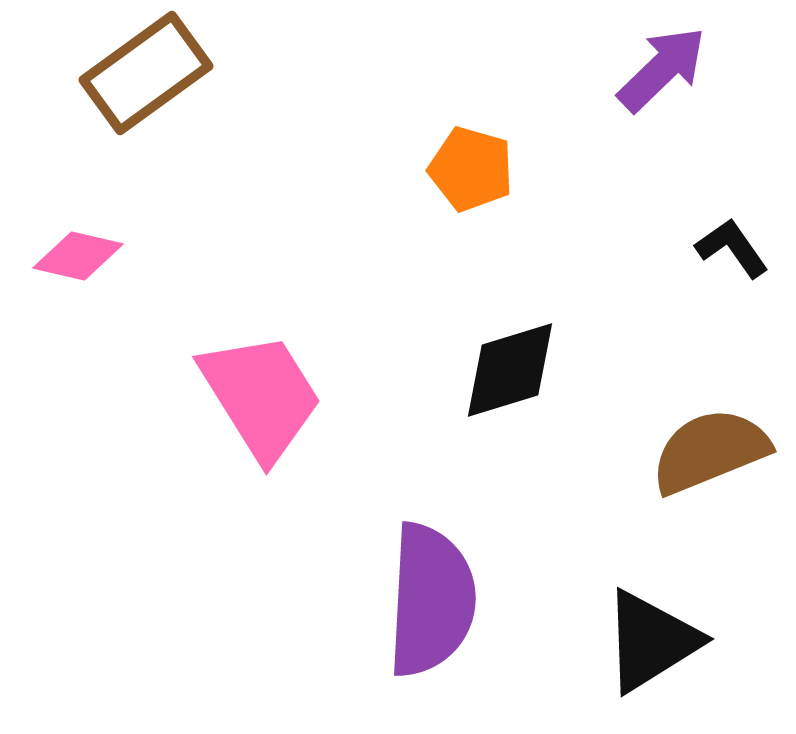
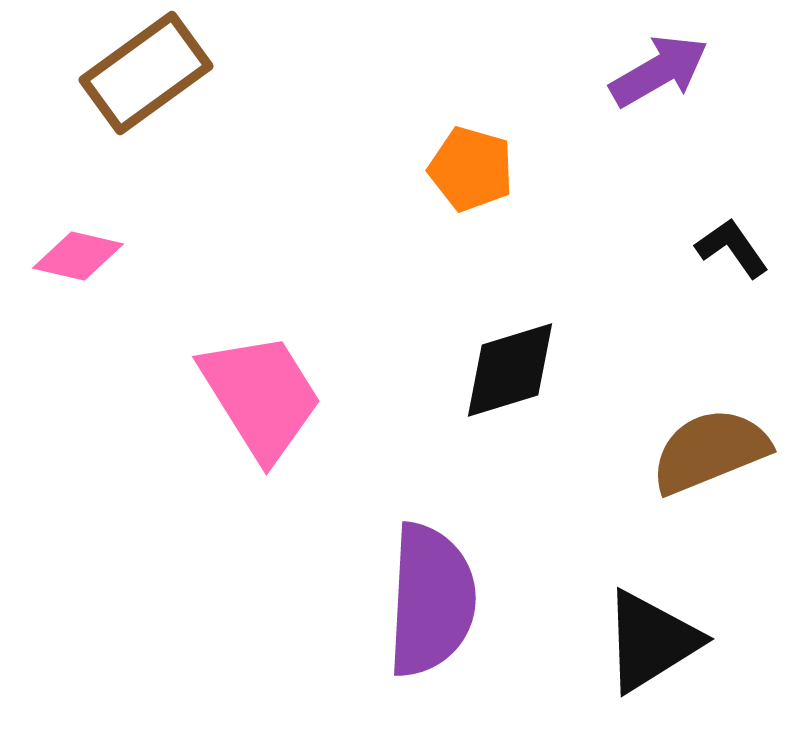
purple arrow: moved 3 px left, 2 px down; rotated 14 degrees clockwise
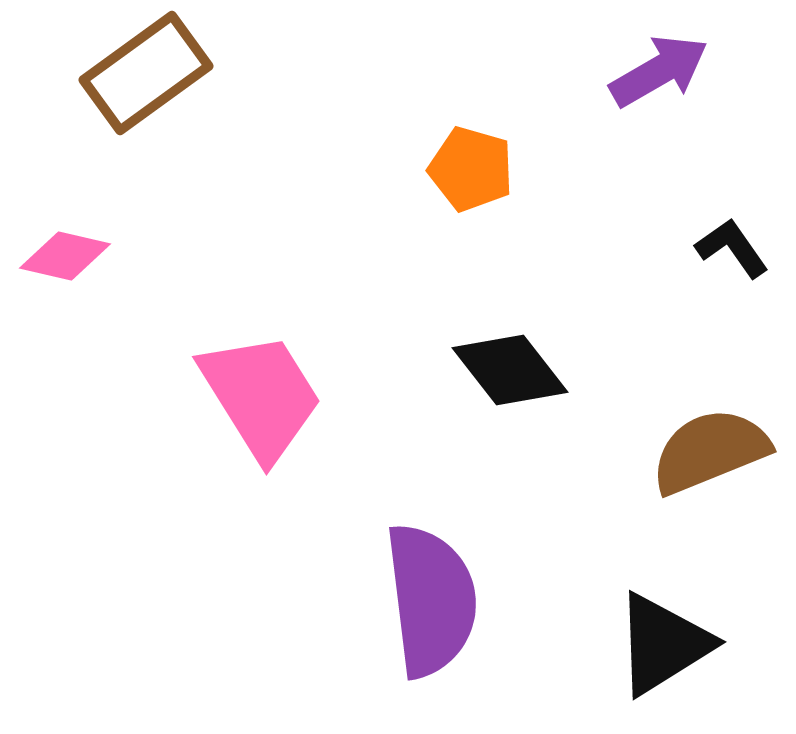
pink diamond: moved 13 px left
black diamond: rotated 69 degrees clockwise
purple semicircle: rotated 10 degrees counterclockwise
black triangle: moved 12 px right, 3 px down
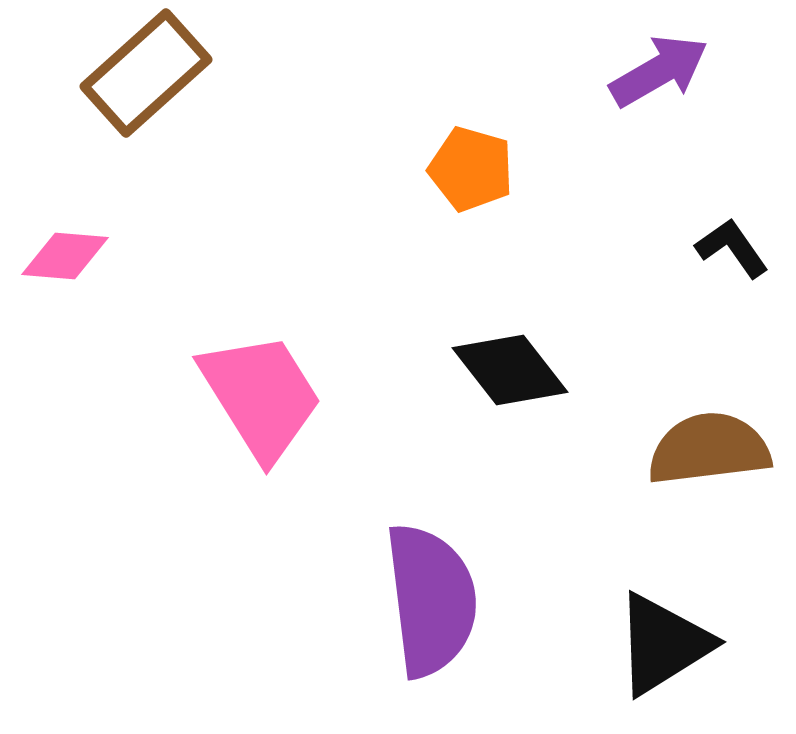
brown rectangle: rotated 6 degrees counterclockwise
pink diamond: rotated 8 degrees counterclockwise
brown semicircle: moved 1 px left, 2 px up; rotated 15 degrees clockwise
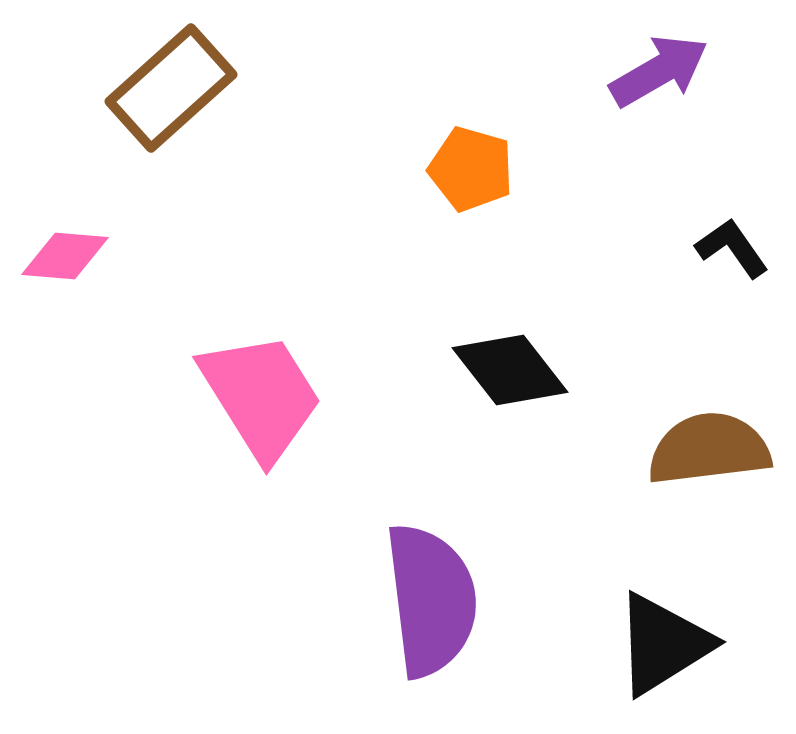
brown rectangle: moved 25 px right, 15 px down
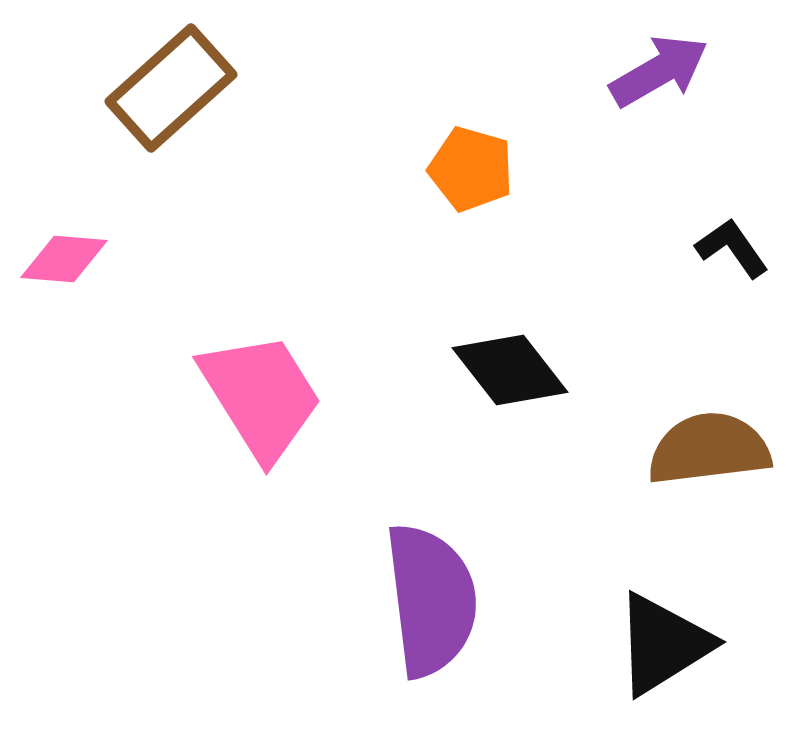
pink diamond: moved 1 px left, 3 px down
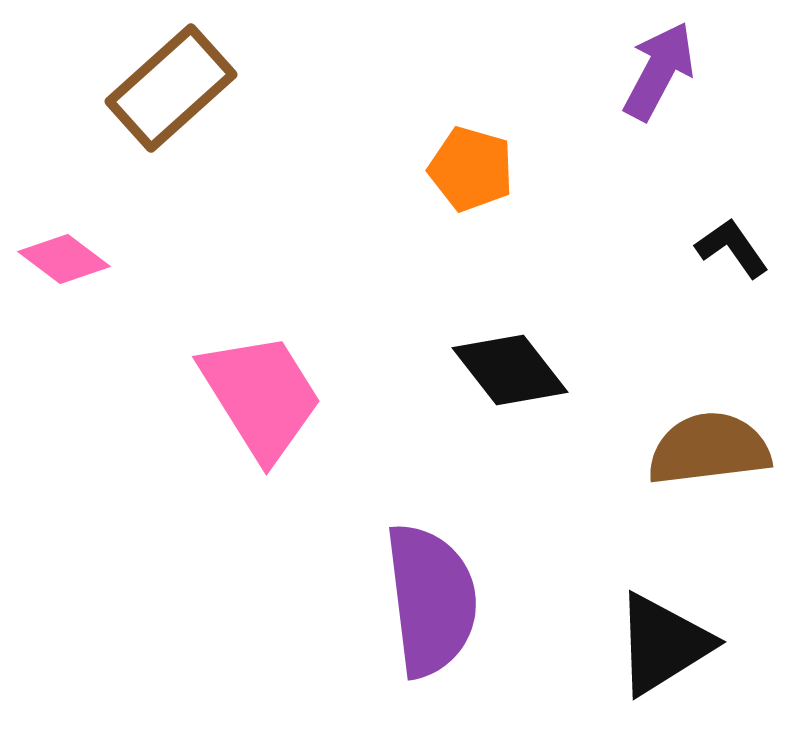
purple arrow: rotated 32 degrees counterclockwise
pink diamond: rotated 32 degrees clockwise
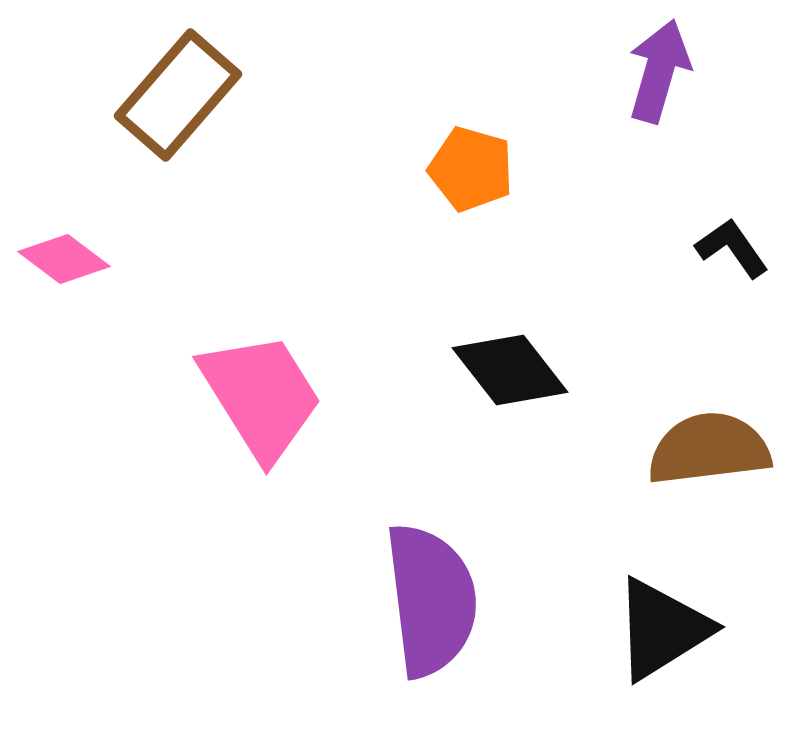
purple arrow: rotated 12 degrees counterclockwise
brown rectangle: moved 7 px right, 7 px down; rotated 7 degrees counterclockwise
black triangle: moved 1 px left, 15 px up
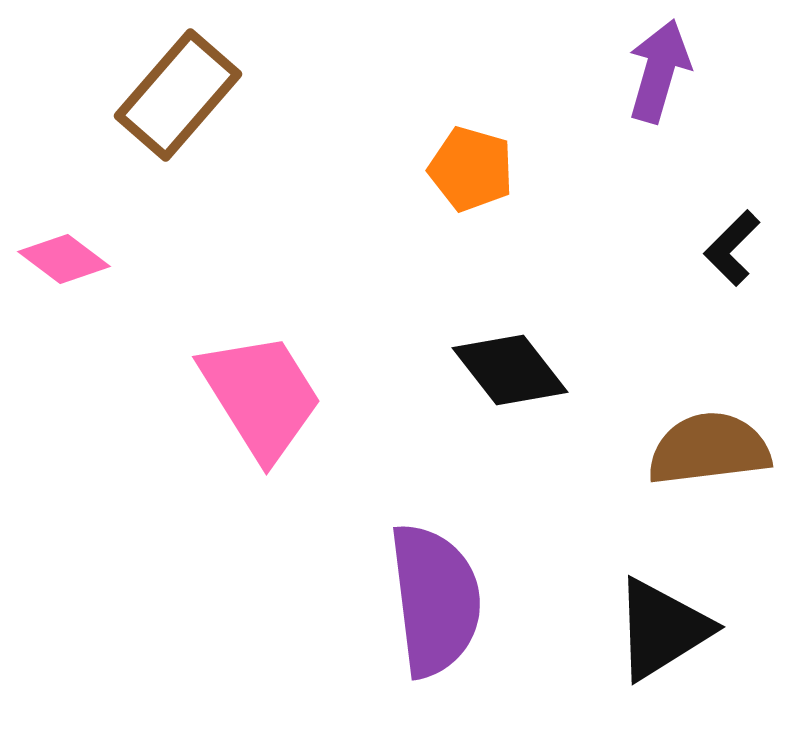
black L-shape: rotated 100 degrees counterclockwise
purple semicircle: moved 4 px right
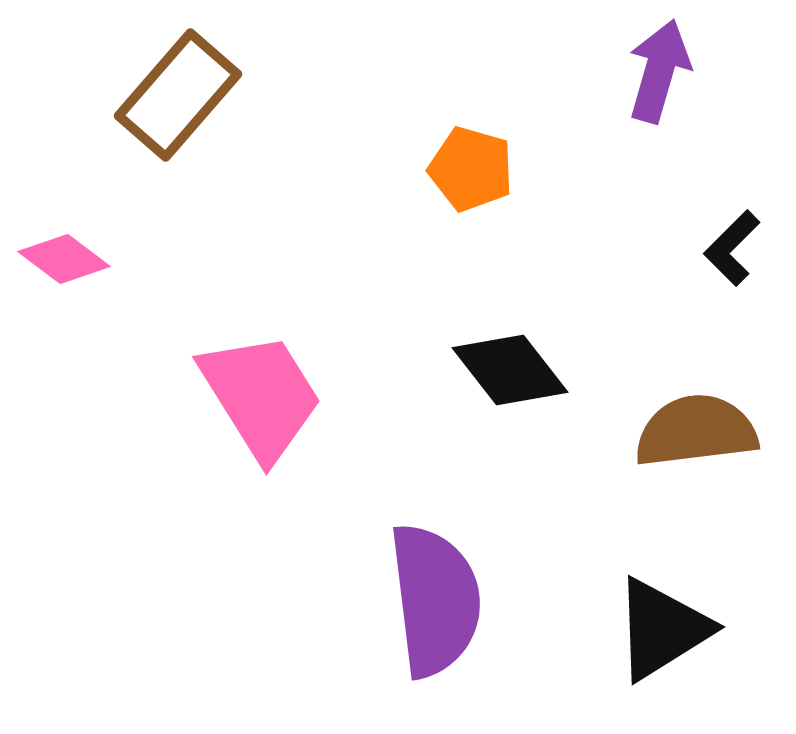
brown semicircle: moved 13 px left, 18 px up
